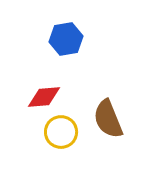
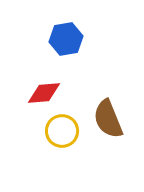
red diamond: moved 4 px up
yellow circle: moved 1 px right, 1 px up
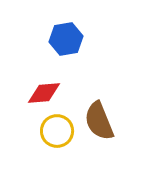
brown semicircle: moved 9 px left, 2 px down
yellow circle: moved 5 px left
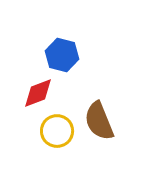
blue hexagon: moved 4 px left, 16 px down; rotated 24 degrees clockwise
red diamond: moved 6 px left; rotated 16 degrees counterclockwise
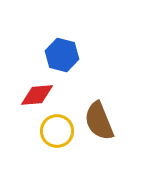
red diamond: moved 1 px left, 2 px down; rotated 16 degrees clockwise
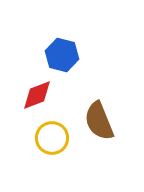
red diamond: rotated 16 degrees counterclockwise
yellow circle: moved 5 px left, 7 px down
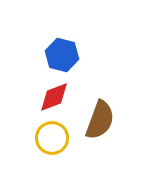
red diamond: moved 17 px right, 2 px down
brown semicircle: moved 1 px right, 1 px up; rotated 138 degrees counterclockwise
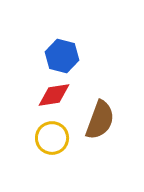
blue hexagon: moved 1 px down
red diamond: moved 2 px up; rotated 12 degrees clockwise
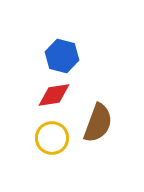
brown semicircle: moved 2 px left, 3 px down
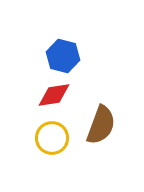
blue hexagon: moved 1 px right
brown semicircle: moved 3 px right, 2 px down
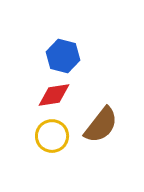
brown semicircle: rotated 18 degrees clockwise
yellow circle: moved 2 px up
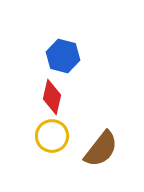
red diamond: moved 2 px left, 2 px down; rotated 68 degrees counterclockwise
brown semicircle: moved 24 px down
